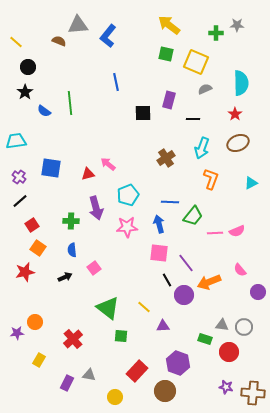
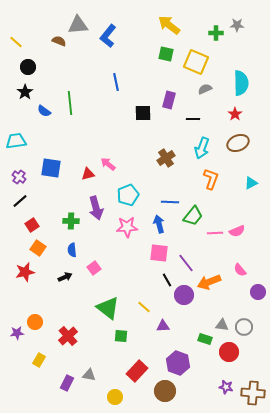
red cross at (73, 339): moved 5 px left, 3 px up
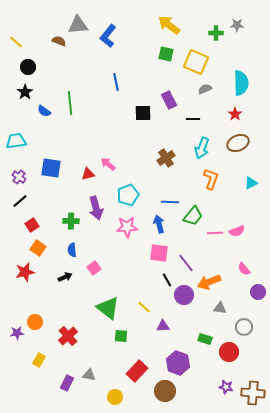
purple rectangle at (169, 100): rotated 42 degrees counterclockwise
pink semicircle at (240, 270): moved 4 px right, 1 px up
gray triangle at (222, 325): moved 2 px left, 17 px up
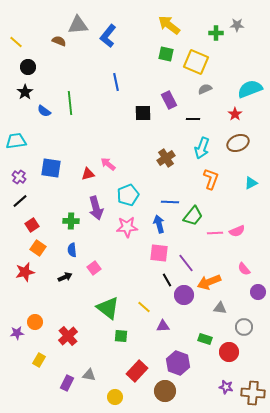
cyan semicircle at (241, 83): moved 9 px right, 6 px down; rotated 110 degrees counterclockwise
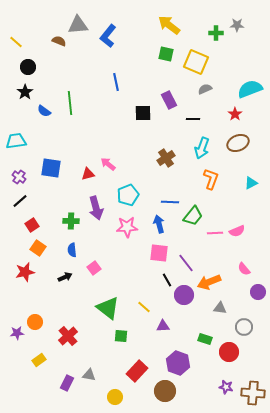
yellow rectangle at (39, 360): rotated 24 degrees clockwise
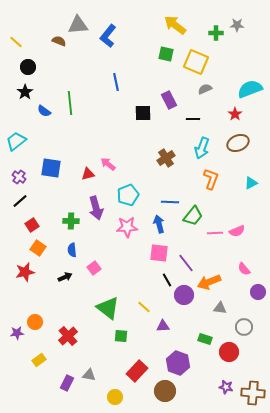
yellow arrow at (169, 25): moved 6 px right
cyan trapezoid at (16, 141): rotated 30 degrees counterclockwise
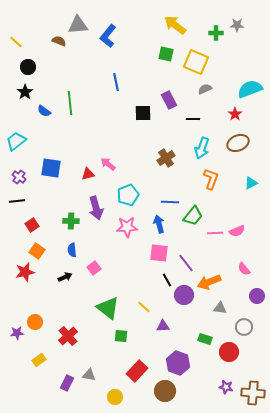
black line at (20, 201): moved 3 px left; rotated 35 degrees clockwise
orange square at (38, 248): moved 1 px left, 3 px down
purple circle at (258, 292): moved 1 px left, 4 px down
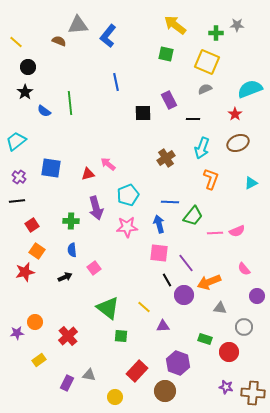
yellow square at (196, 62): moved 11 px right
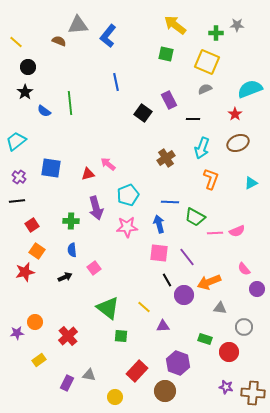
black square at (143, 113): rotated 36 degrees clockwise
green trapezoid at (193, 216): moved 2 px right, 1 px down; rotated 80 degrees clockwise
purple line at (186, 263): moved 1 px right, 6 px up
purple circle at (257, 296): moved 7 px up
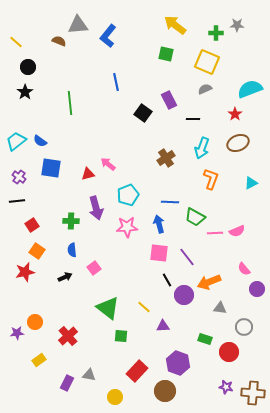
blue semicircle at (44, 111): moved 4 px left, 30 px down
